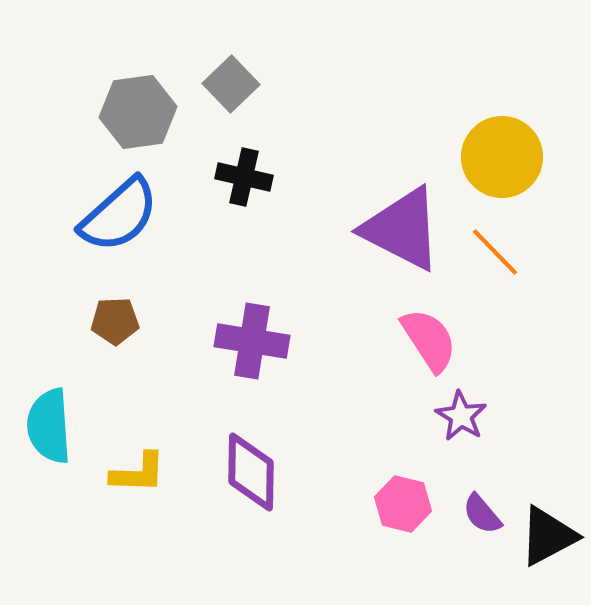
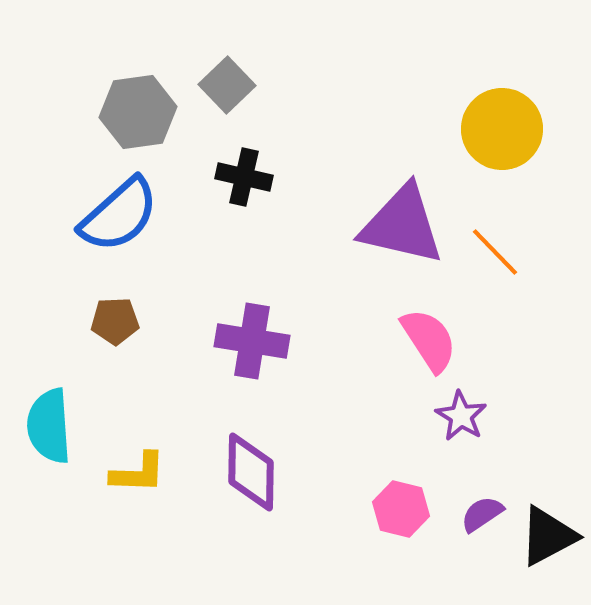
gray square: moved 4 px left, 1 px down
yellow circle: moved 28 px up
purple triangle: moved 4 px up; rotated 14 degrees counterclockwise
pink hexagon: moved 2 px left, 5 px down
purple semicircle: rotated 96 degrees clockwise
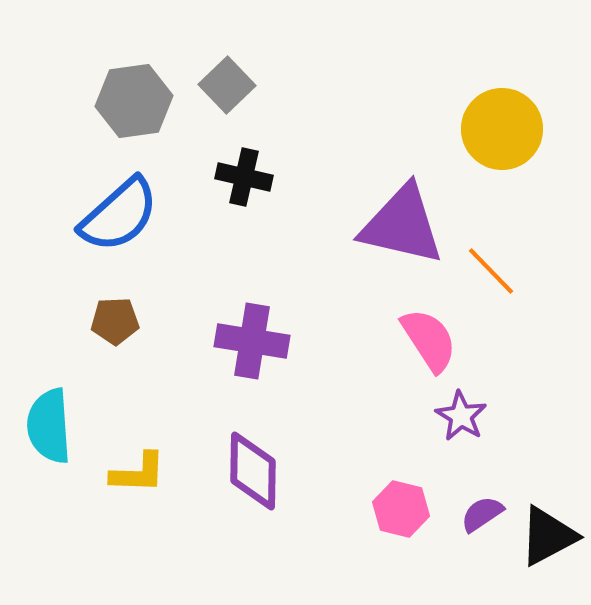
gray hexagon: moved 4 px left, 11 px up
orange line: moved 4 px left, 19 px down
purple diamond: moved 2 px right, 1 px up
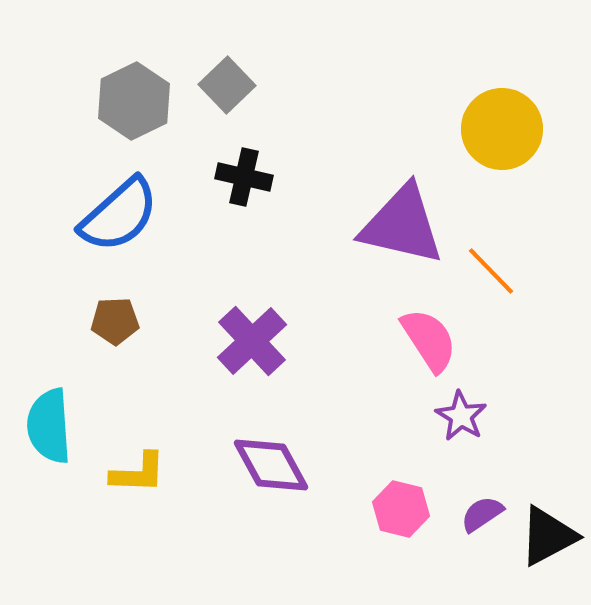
gray hexagon: rotated 18 degrees counterclockwise
purple cross: rotated 38 degrees clockwise
purple diamond: moved 18 px right, 6 px up; rotated 30 degrees counterclockwise
